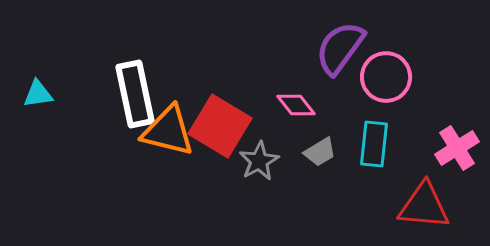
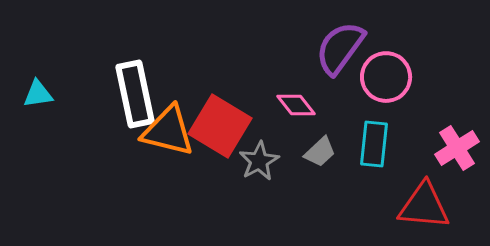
gray trapezoid: rotated 12 degrees counterclockwise
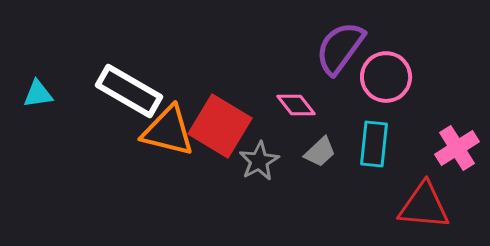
white rectangle: moved 6 px left, 3 px up; rotated 48 degrees counterclockwise
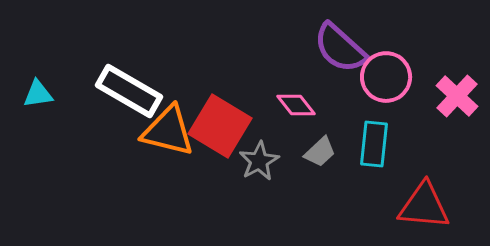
purple semicircle: rotated 84 degrees counterclockwise
pink cross: moved 52 px up; rotated 15 degrees counterclockwise
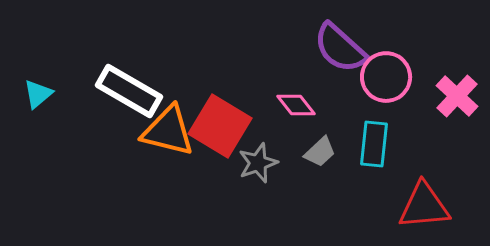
cyan triangle: rotated 32 degrees counterclockwise
gray star: moved 1 px left, 2 px down; rotated 9 degrees clockwise
red triangle: rotated 10 degrees counterclockwise
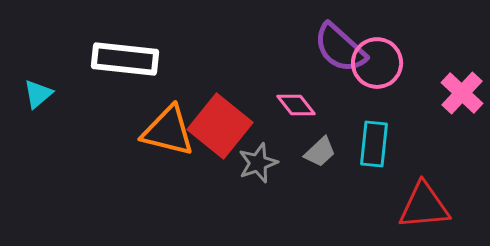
pink circle: moved 9 px left, 14 px up
white rectangle: moved 4 px left, 32 px up; rotated 24 degrees counterclockwise
pink cross: moved 5 px right, 3 px up
red square: rotated 8 degrees clockwise
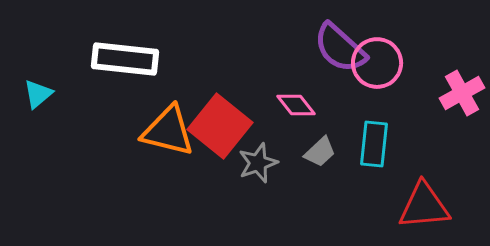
pink cross: rotated 18 degrees clockwise
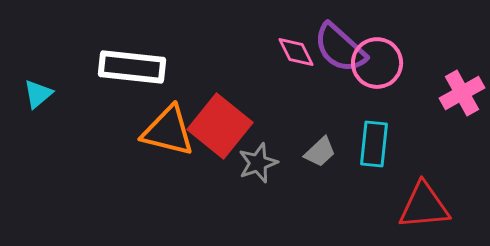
white rectangle: moved 7 px right, 8 px down
pink diamond: moved 53 px up; rotated 12 degrees clockwise
